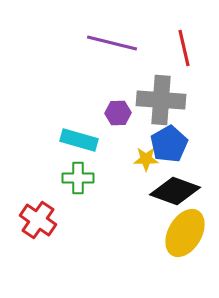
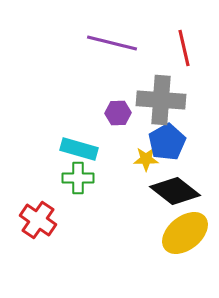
cyan rectangle: moved 9 px down
blue pentagon: moved 2 px left, 2 px up
black diamond: rotated 18 degrees clockwise
yellow ellipse: rotated 21 degrees clockwise
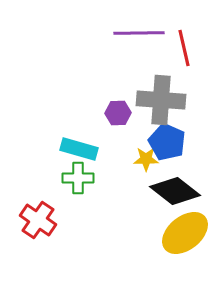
purple line: moved 27 px right, 10 px up; rotated 15 degrees counterclockwise
blue pentagon: rotated 18 degrees counterclockwise
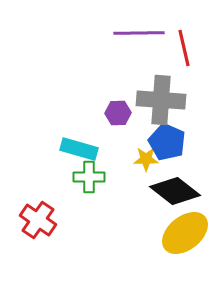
green cross: moved 11 px right, 1 px up
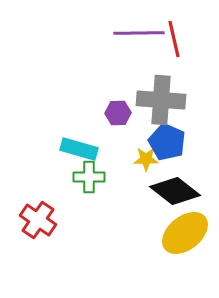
red line: moved 10 px left, 9 px up
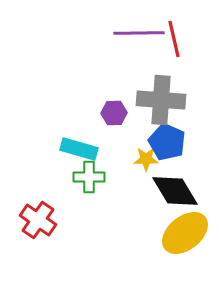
purple hexagon: moved 4 px left
black diamond: rotated 21 degrees clockwise
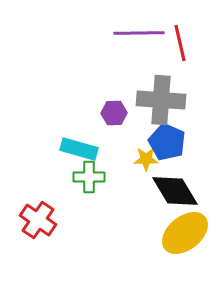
red line: moved 6 px right, 4 px down
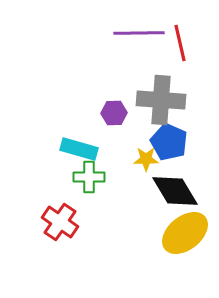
blue pentagon: moved 2 px right
red cross: moved 22 px right, 2 px down
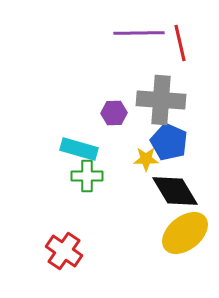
green cross: moved 2 px left, 1 px up
red cross: moved 4 px right, 29 px down
